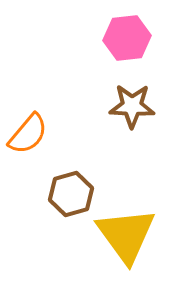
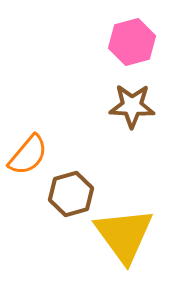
pink hexagon: moved 5 px right, 4 px down; rotated 9 degrees counterclockwise
orange semicircle: moved 21 px down
yellow triangle: moved 2 px left
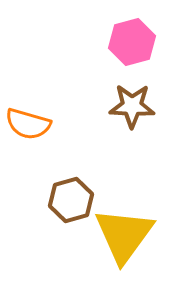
orange semicircle: moved 31 px up; rotated 66 degrees clockwise
brown hexagon: moved 6 px down
yellow triangle: rotated 12 degrees clockwise
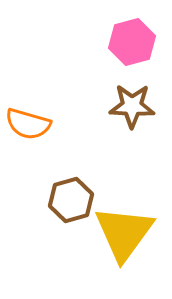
yellow triangle: moved 2 px up
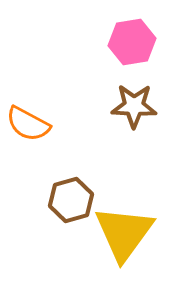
pink hexagon: rotated 6 degrees clockwise
brown star: moved 2 px right
orange semicircle: rotated 12 degrees clockwise
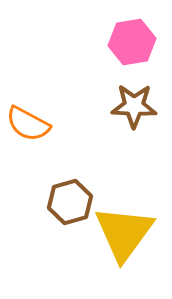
brown hexagon: moved 1 px left, 2 px down
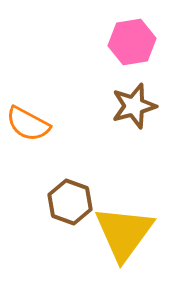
brown star: rotated 18 degrees counterclockwise
brown hexagon: rotated 24 degrees counterclockwise
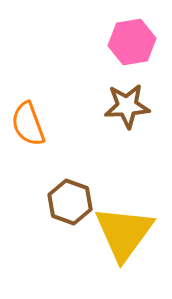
brown star: moved 7 px left; rotated 12 degrees clockwise
orange semicircle: rotated 42 degrees clockwise
